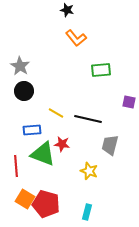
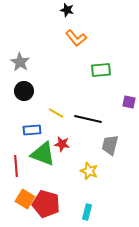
gray star: moved 4 px up
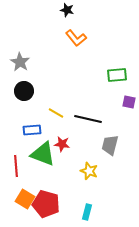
green rectangle: moved 16 px right, 5 px down
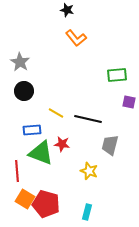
green triangle: moved 2 px left, 1 px up
red line: moved 1 px right, 5 px down
